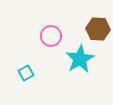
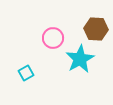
brown hexagon: moved 2 px left
pink circle: moved 2 px right, 2 px down
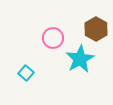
brown hexagon: rotated 25 degrees clockwise
cyan square: rotated 21 degrees counterclockwise
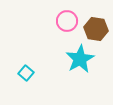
brown hexagon: rotated 20 degrees counterclockwise
pink circle: moved 14 px right, 17 px up
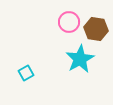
pink circle: moved 2 px right, 1 px down
cyan square: rotated 21 degrees clockwise
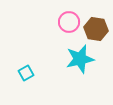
cyan star: rotated 16 degrees clockwise
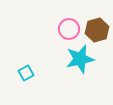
pink circle: moved 7 px down
brown hexagon: moved 1 px right, 1 px down; rotated 25 degrees counterclockwise
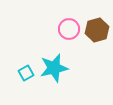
cyan star: moved 26 px left, 9 px down
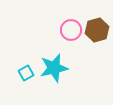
pink circle: moved 2 px right, 1 px down
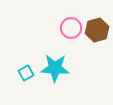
pink circle: moved 2 px up
cyan star: moved 1 px right; rotated 16 degrees clockwise
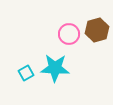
pink circle: moved 2 px left, 6 px down
